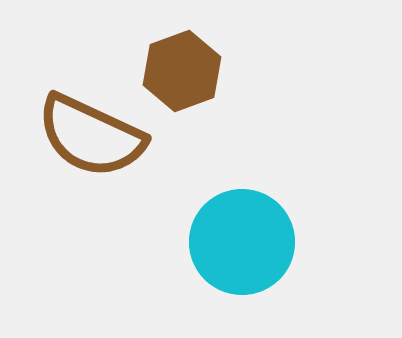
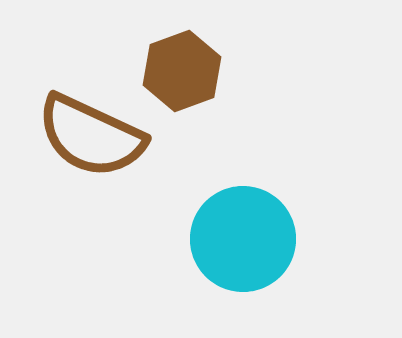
cyan circle: moved 1 px right, 3 px up
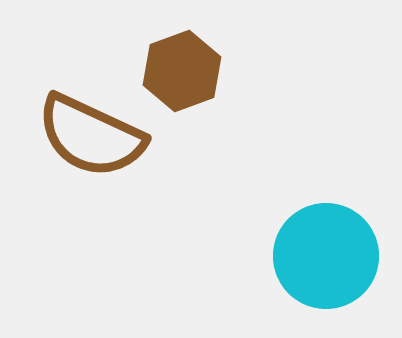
cyan circle: moved 83 px right, 17 px down
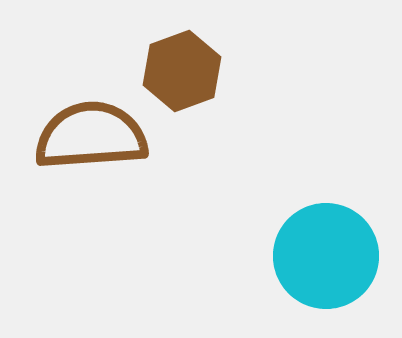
brown semicircle: rotated 151 degrees clockwise
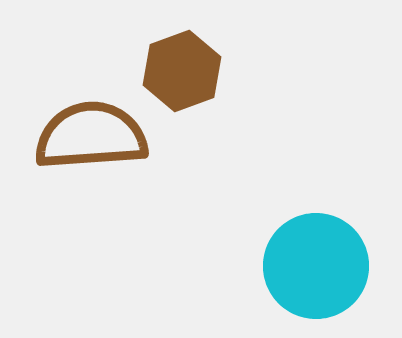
cyan circle: moved 10 px left, 10 px down
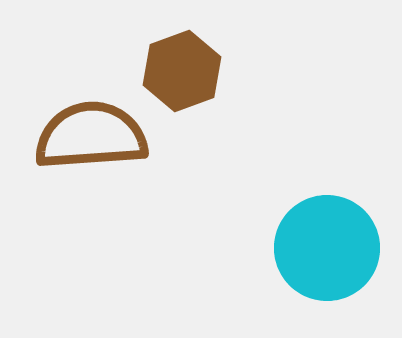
cyan circle: moved 11 px right, 18 px up
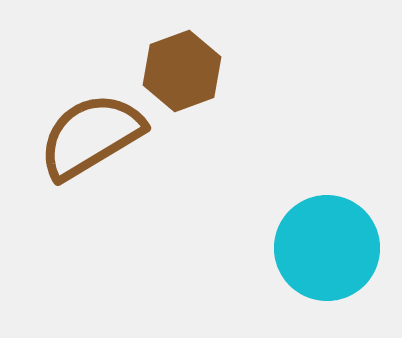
brown semicircle: rotated 27 degrees counterclockwise
